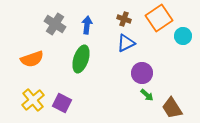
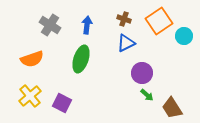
orange square: moved 3 px down
gray cross: moved 5 px left, 1 px down
cyan circle: moved 1 px right
yellow cross: moved 3 px left, 4 px up
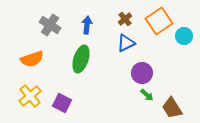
brown cross: moved 1 px right; rotated 32 degrees clockwise
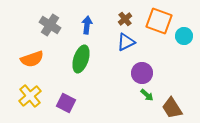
orange square: rotated 36 degrees counterclockwise
blue triangle: moved 1 px up
purple square: moved 4 px right
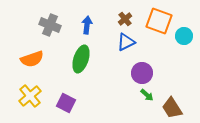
gray cross: rotated 10 degrees counterclockwise
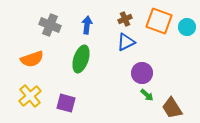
brown cross: rotated 16 degrees clockwise
cyan circle: moved 3 px right, 9 px up
purple square: rotated 12 degrees counterclockwise
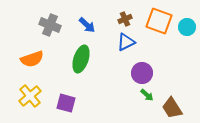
blue arrow: rotated 126 degrees clockwise
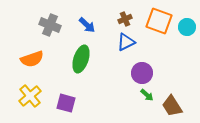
brown trapezoid: moved 2 px up
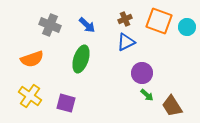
yellow cross: rotated 15 degrees counterclockwise
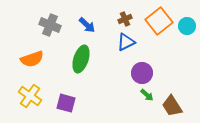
orange square: rotated 32 degrees clockwise
cyan circle: moved 1 px up
